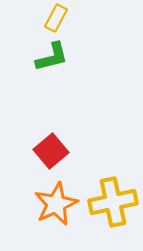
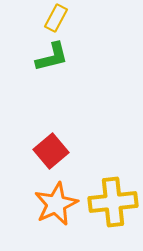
yellow cross: rotated 6 degrees clockwise
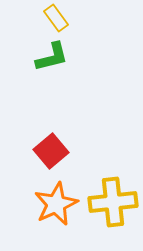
yellow rectangle: rotated 64 degrees counterclockwise
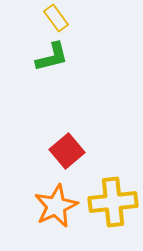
red square: moved 16 px right
orange star: moved 2 px down
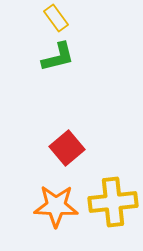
green L-shape: moved 6 px right
red square: moved 3 px up
orange star: rotated 27 degrees clockwise
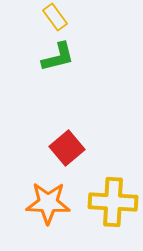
yellow rectangle: moved 1 px left, 1 px up
yellow cross: rotated 9 degrees clockwise
orange star: moved 8 px left, 3 px up
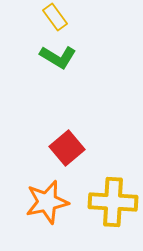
green L-shape: rotated 45 degrees clockwise
orange star: moved 1 px left, 1 px up; rotated 15 degrees counterclockwise
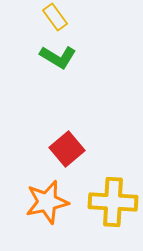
red square: moved 1 px down
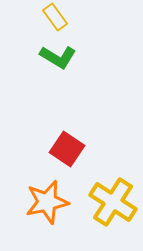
red square: rotated 16 degrees counterclockwise
yellow cross: rotated 30 degrees clockwise
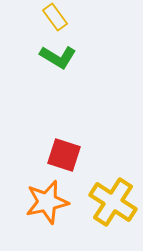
red square: moved 3 px left, 6 px down; rotated 16 degrees counterclockwise
